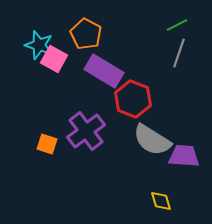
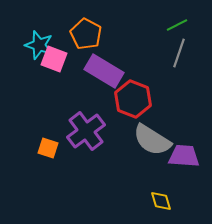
pink square: rotated 8 degrees counterclockwise
orange square: moved 1 px right, 4 px down
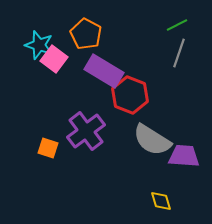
pink square: rotated 16 degrees clockwise
red hexagon: moved 3 px left, 4 px up
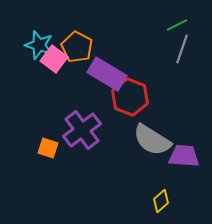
orange pentagon: moved 9 px left, 13 px down
gray line: moved 3 px right, 4 px up
purple rectangle: moved 3 px right, 3 px down
red hexagon: moved 2 px down
purple cross: moved 4 px left, 1 px up
yellow diamond: rotated 65 degrees clockwise
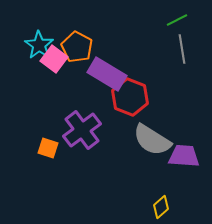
green line: moved 5 px up
cyan star: rotated 16 degrees clockwise
gray line: rotated 28 degrees counterclockwise
yellow diamond: moved 6 px down
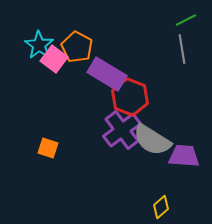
green line: moved 9 px right
purple cross: moved 40 px right
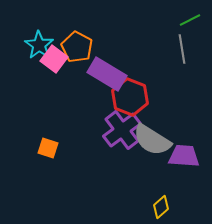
green line: moved 4 px right
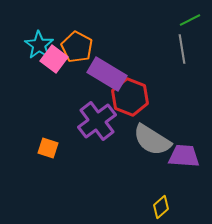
purple cross: moved 25 px left, 9 px up
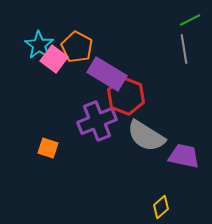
gray line: moved 2 px right
red hexagon: moved 4 px left, 1 px up
purple cross: rotated 15 degrees clockwise
gray semicircle: moved 6 px left, 4 px up
purple trapezoid: rotated 8 degrees clockwise
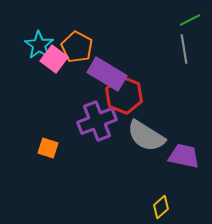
red hexagon: moved 2 px left, 1 px up
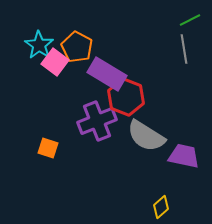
pink square: moved 1 px right, 3 px down
red hexagon: moved 2 px right, 2 px down
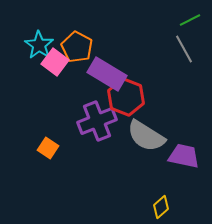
gray line: rotated 20 degrees counterclockwise
orange square: rotated 15 degrees clockwise
